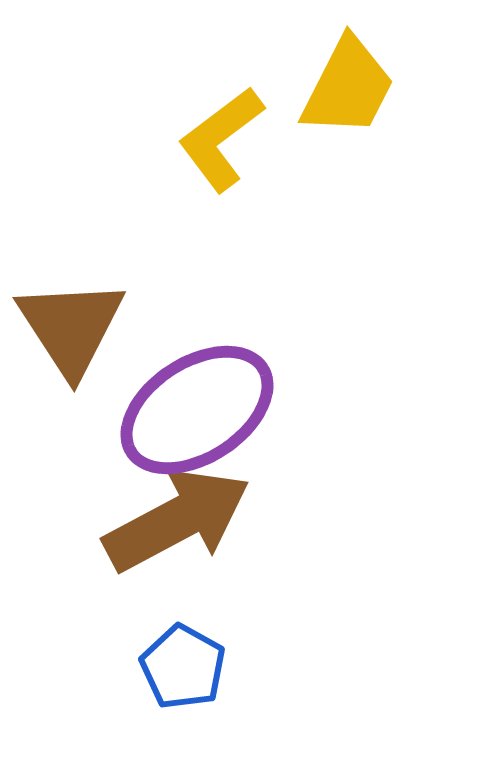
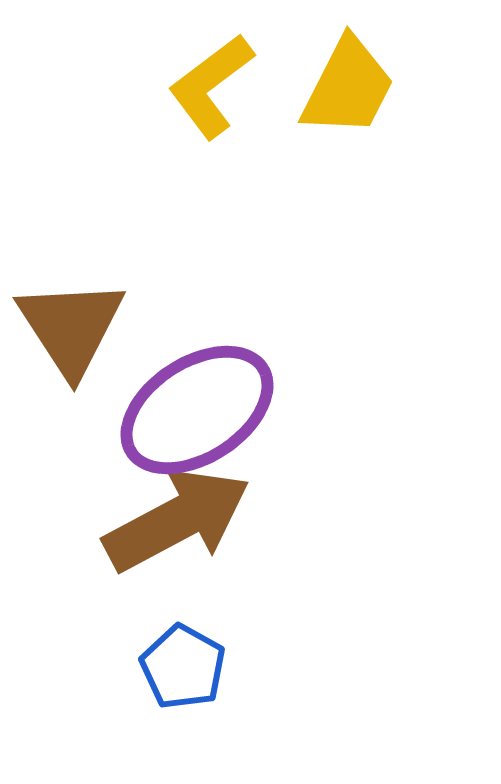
yellow L-shape: moved 10 px left, 53 px up
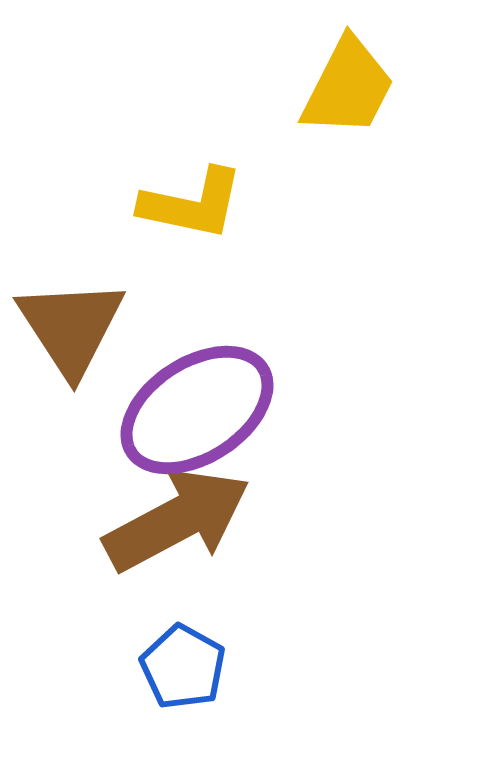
yellow L-shape: moved 19 px left, 118 px down; rotated 131 degrees counterclockwise
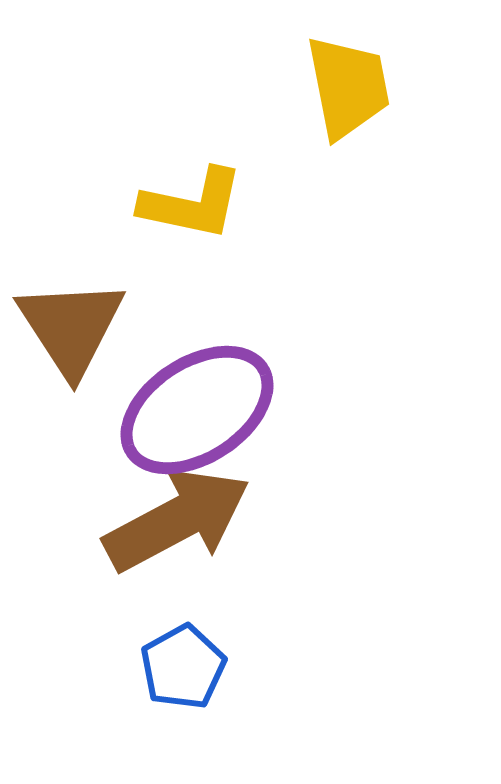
yellow trapezoid: rotated 38 degrees counterclockwise
blue pentagon: rotated 14 degrees clockwise
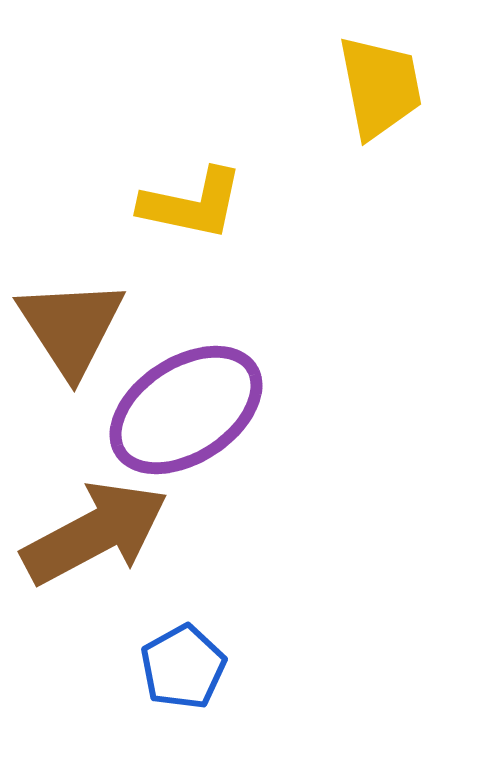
yellow trapezoid: moved 32 px right
purple ellipse: moved 11 px left
brown arrow: moved 82 px left, 13 px down
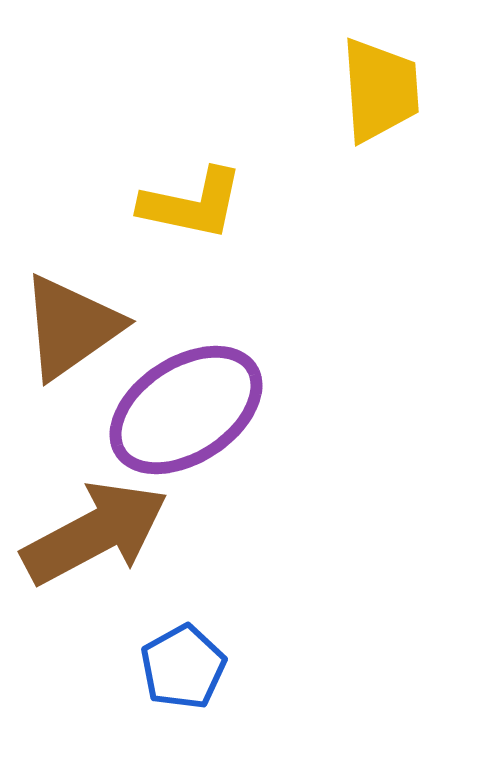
yellow trapezoid: moved 3 px down; rotated 7 degrees clockwise
brown triangle: rotated 28 degrees clockwise
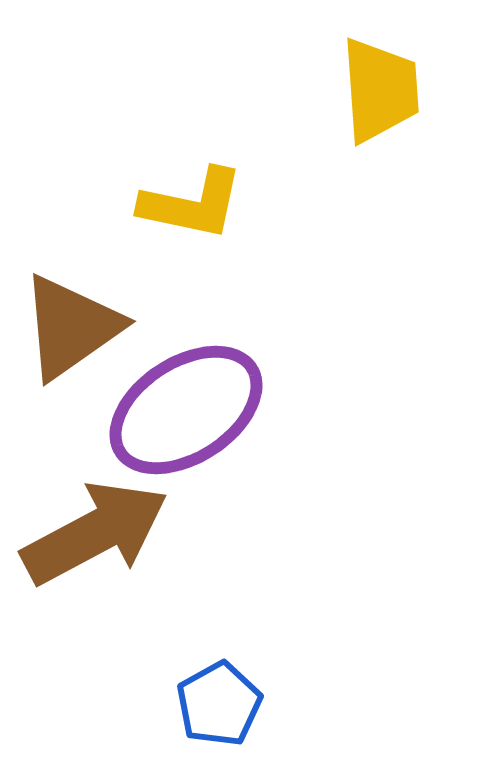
blue pentagon: moved 36 px right, 37 px down
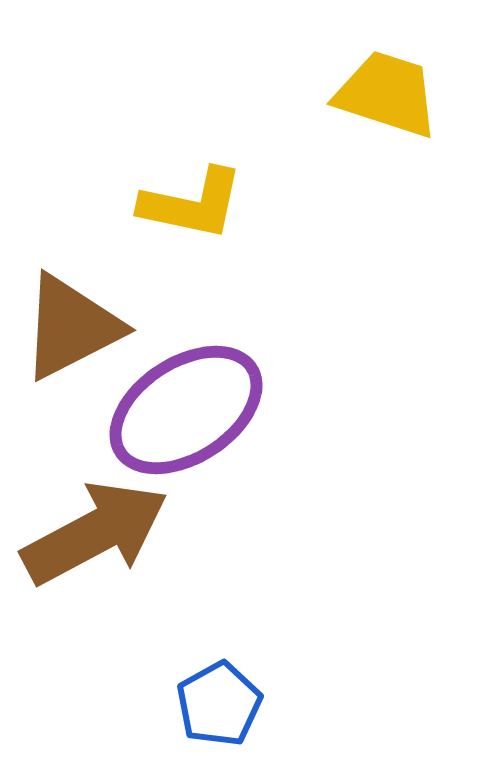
yellow trapezoid: moved 7 px right, 4 px down; rotated 68 degrees counterclockwise
brown triangle: rotated 8 degrees clockwise
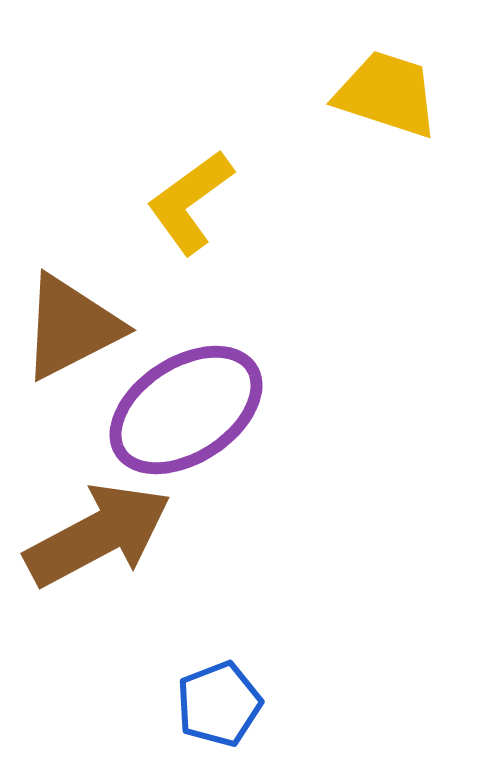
yellow L-shape: moved 2 px left, 2 px up; rotated 132 degrees clockwise
brown arrow: moved 3 px right, 2 px down
blue pentagon: rotated 8 degrees clockwise
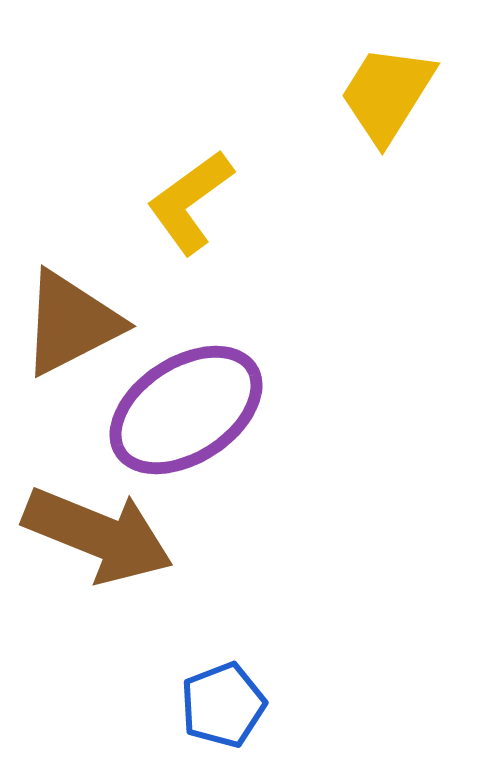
yellow trapezoid: rotated 76 degrees counterclockwise
brown triangle: moved 4 px up
brown arrow: rotated 50 degrees clockwise
blue pentagon: moved 4 px right, 1 px down
